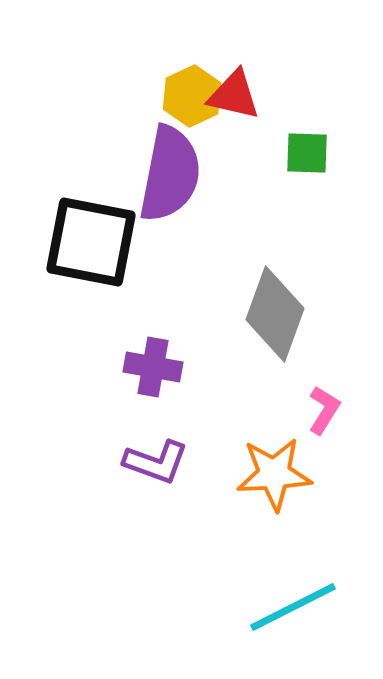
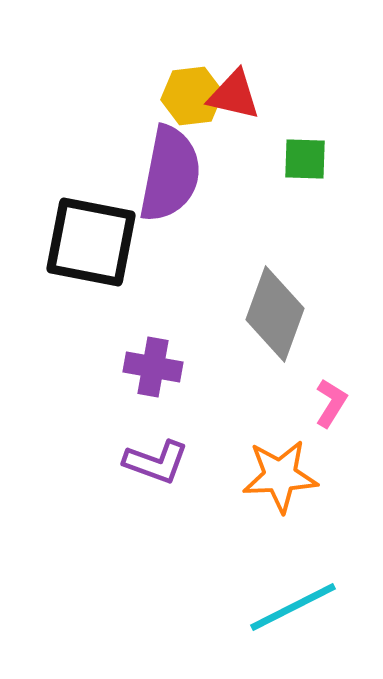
yellow hexagon: rotated 18 degrees clockwise
green square: moved 2 px left, 6 px down
pink L-shape: moved 7 px right, 7 px up
orange star: moved 6 px right, 2 px down
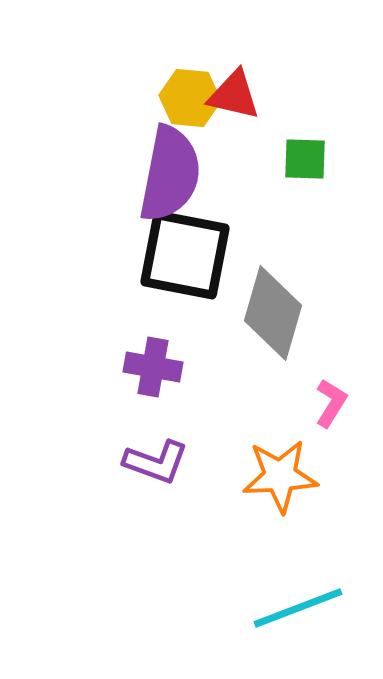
yellow hexagon: moved 2 px left, 2 px down; rotated 12 degrees clockwise
black square: moved 94 px right, 13 px down
gray diamond: moved 2 px left, 1 px up; rotated 4 degrees counterclockwise
cyan line: moved 5 px right, 1 px down; rotated 6 degrees clockwise
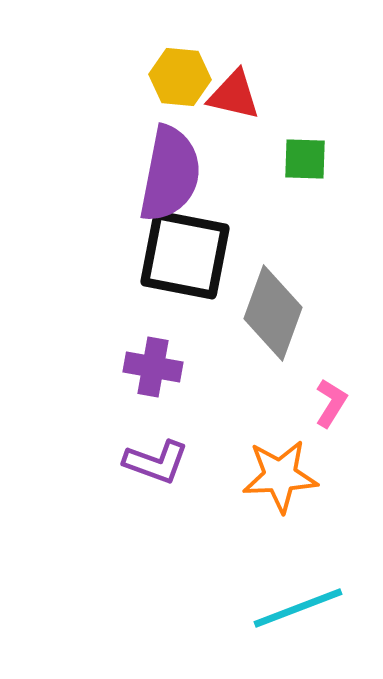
yellow hexagon: moved 10 px left, 21 px up
gray diamond: rotated 4 degrees clockwise
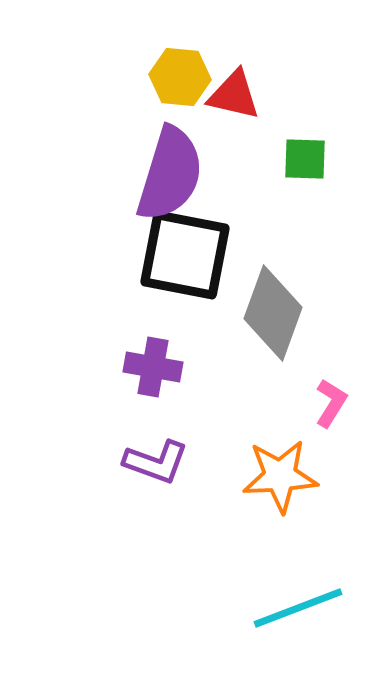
purple semicircle: rotated 6 degrees clockwise
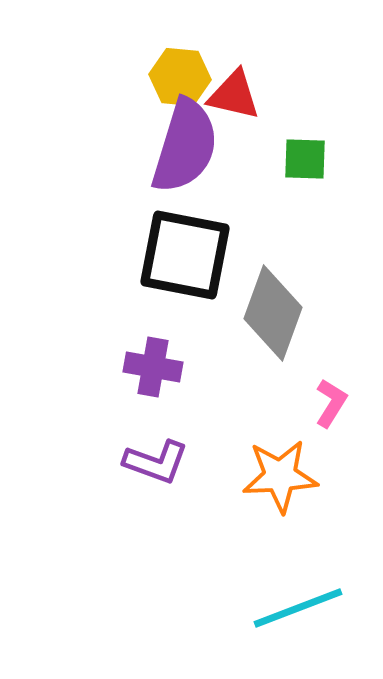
purple semicircle: moved 15 px right, 28 px up
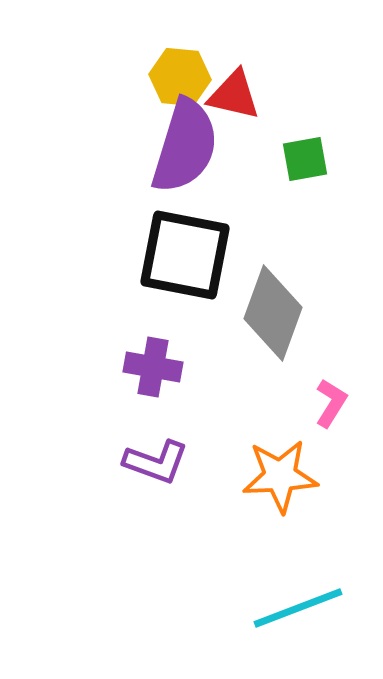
green square: rotated 12 degrees counterclockwise
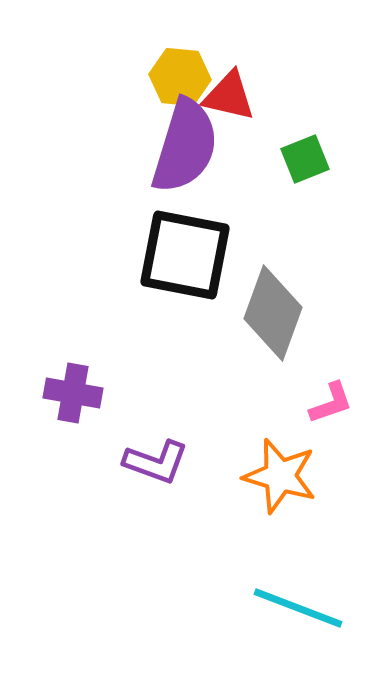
red triangle: moved 5 px left, 1 px down
green square: rotated 12 degrees counterclockwise
purple cross: moved 80 px left, 26 px down
pink L-shape: rotated 39 degrees clockwise
orange star: rotated 20 degrees clockwise
cyan line: rotated 42 degrees clockwise
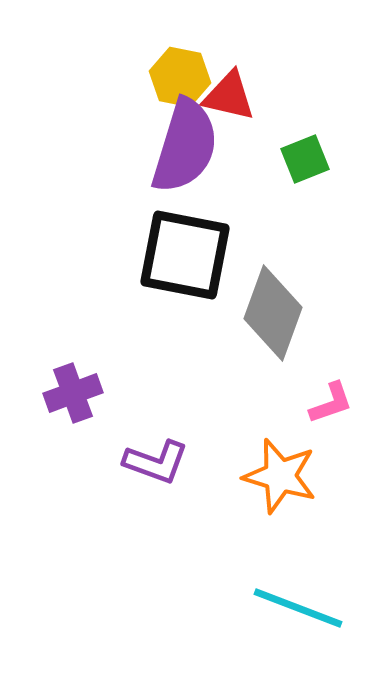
yellow hexagon: rotated 6 degrees clockwise
purple cross: rotated 30 degrees counterclockwise
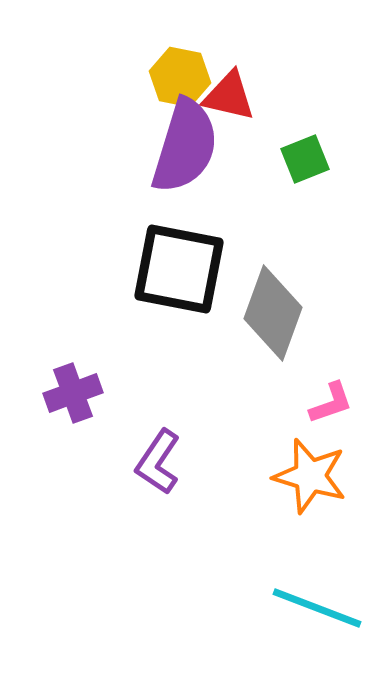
black square: moved 6 px left, 14 px down
purple L-shape: moved 2 px right; rotated 104 degrees clockwise
orange star: moved 30 px right
cyan line: moved 19 px right
